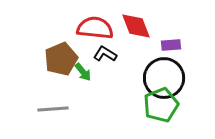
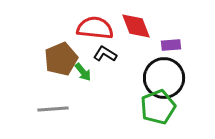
green pentagon: moved 3 px left, 2 px down
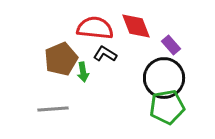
purple rectangle: rotated 54 degrees clockwise
green arrow: rotated 30 degrees clockwise
green pentagon: moved 9 px right; rotated 12 degrees clockwise
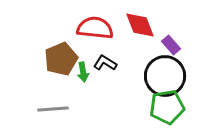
red diamond: moved 4 px right, 1 px up
black L-shape: moved 9 px down
black circle: moved 1 px right, 2 px up
